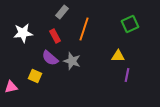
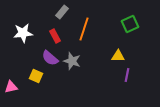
yellow square: moved 1 px right
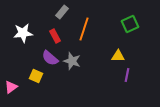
pink triangle: rotated 24 degrees counterclockwise
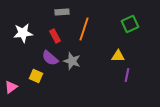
gray rectangle: rotated 48 degrees clockwise
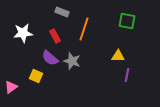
gray rectangle: rotated 24 degrees clockwise
green square: moved 3 px left, 3 px up; rotated 36 degrees clockwise
